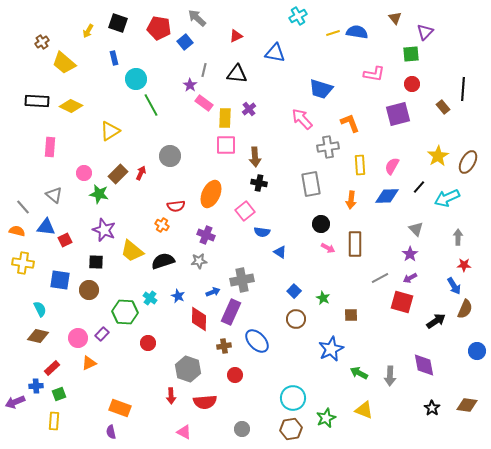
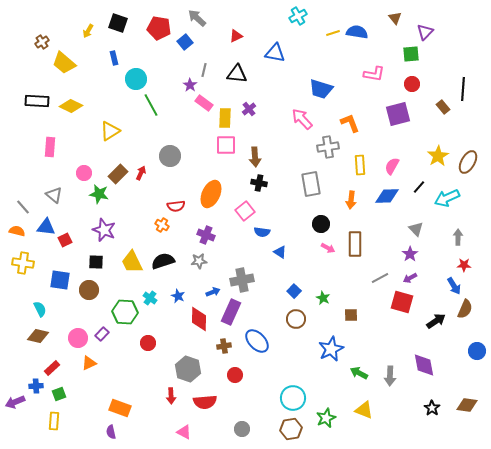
yellow trapezoid at (132, 251): moved 11 px down; rotated 25 degrees clockwise
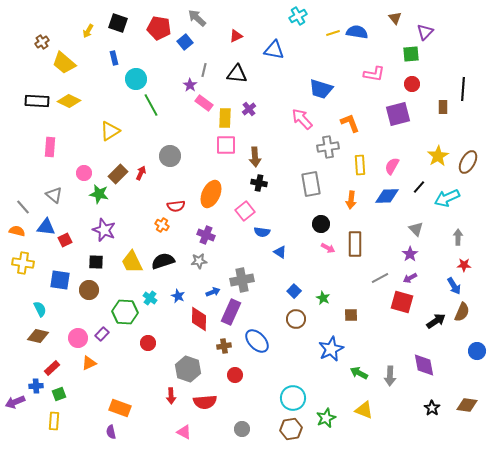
blue triangle at (275, 53): moved 1 px left, 3 px up
yellow diamond at (71, 106): moved 2 px left, 5 px up
brown rectangle at (443, 107): rotated 40 degrees clockwise
brown semicircle at (465, 309): moved 3 px left, 3 px down
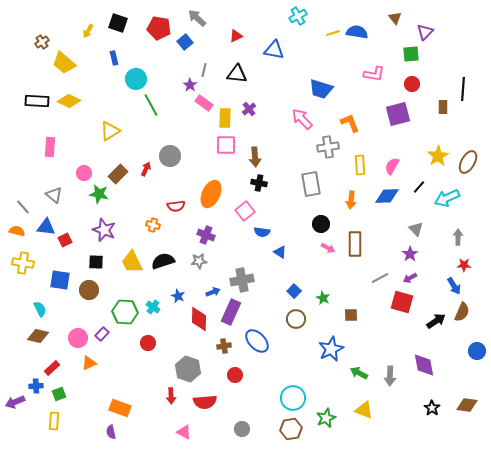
red arrow at (141, 173): moved 5 px right, 4 px up
orange cross at (162, 225): moved 9 px left; rotated 16 degrees counterclockwise
cyan cross at (150, 298): moved 3 px right, 9 px down
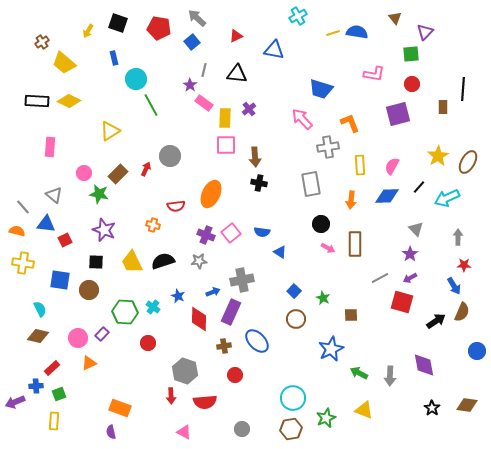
blue square at (185, 42): moved 7 px right
pink square at (245, 211): moved 14 px left, 22 px down
blue triangle at (46, 227): moved 3 px up
gray hexagon at (188, 369): moved 3 px left, 2 px down
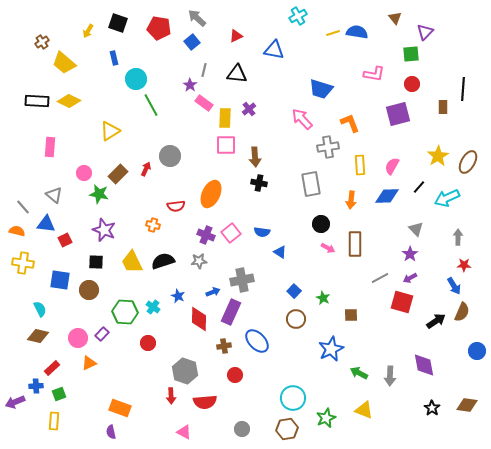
brown hexagon at (291, 429): moved 4 px left
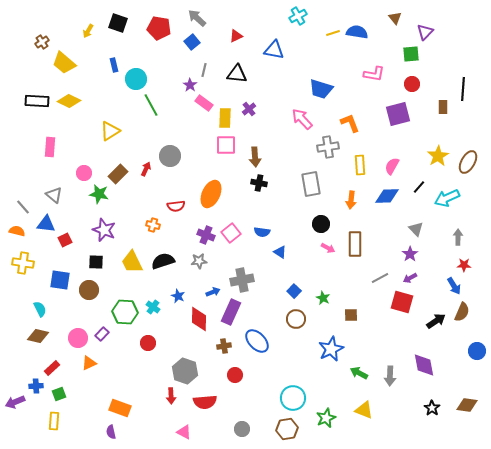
blue rectangle at (114, 58): moved 7 px down
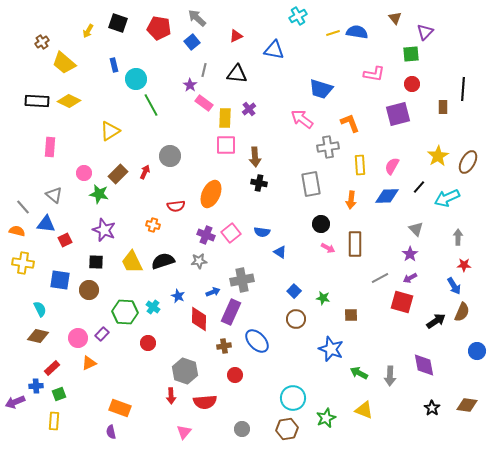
pink arrow at (302, 119): rotated 10 degrees counterclockwise
red arrow at (146, 169): moved 1 px left, 3 px down
green star at (323, 298): rotated 16 degrees counterclockwise
blue star at (331, 349): rotated 25 degrees counterclockwise
pink triangle at (184, 432): rotated 42 degrees clockwise
